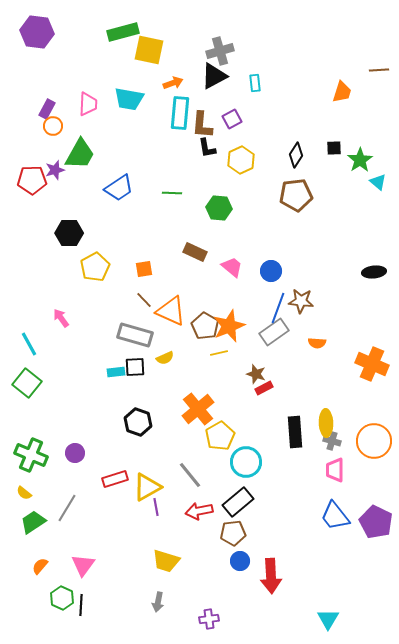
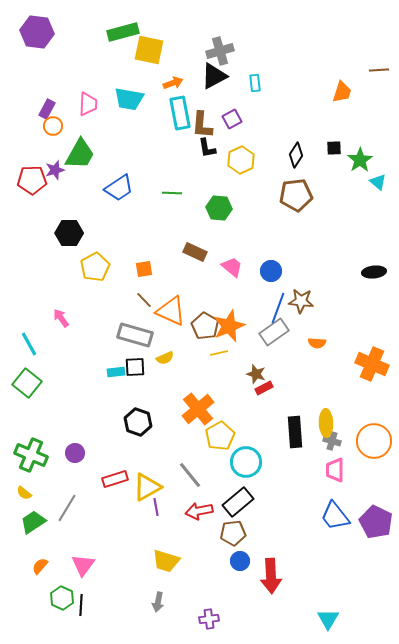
cyan rectangle at (180, 113): rotated 16 degrees counterclockwise
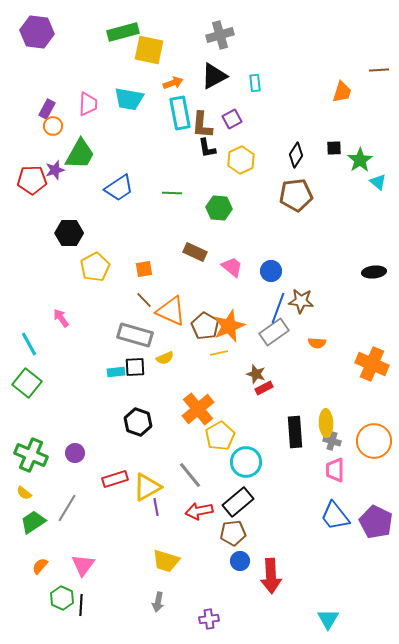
gray cross at (220, 51): moved 16 px up
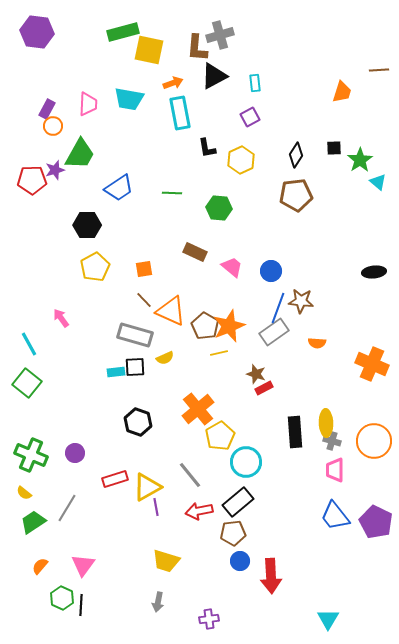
purple square at (232, 119): moved 18 px right, 2 px up
brown L-shape at (202, 125): moved 5 px left, 77 px up
black hexagon at (69, 233): moved 18 px right, 8 px up
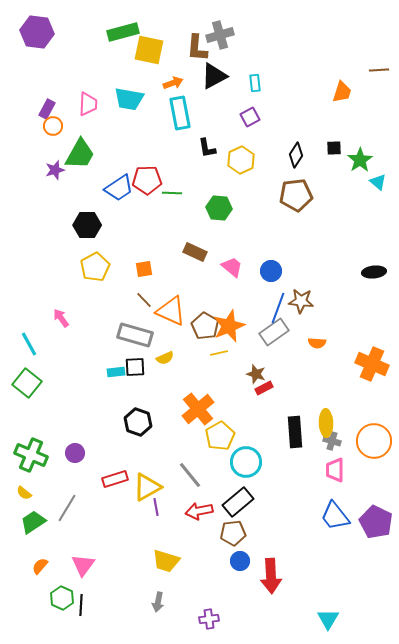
red pentagon at (32, 180): moved 115 px right
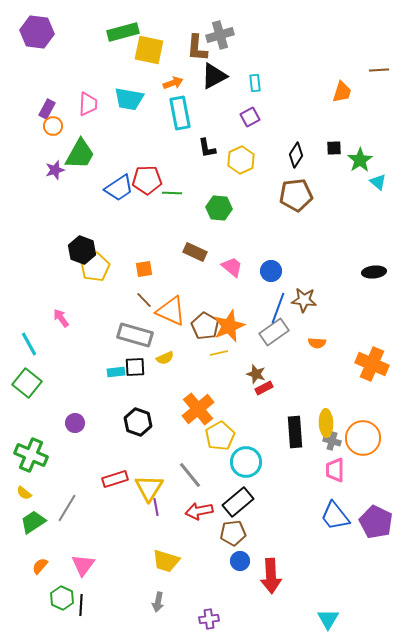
black hexagon at (87, 225): moved 5 px left, 25 px down; rotated 20 degrees clockwise
brown star at (301, 301): moved 3 px right, 1 px up
orange circle at (374, 441): moved 11 px left, 3 px up
purple circle at (75, 453): moved 30 px up
yellow triangle at (147, 487): moved 2 px right, 1 px down; rotated 28 degrees counterclockwise
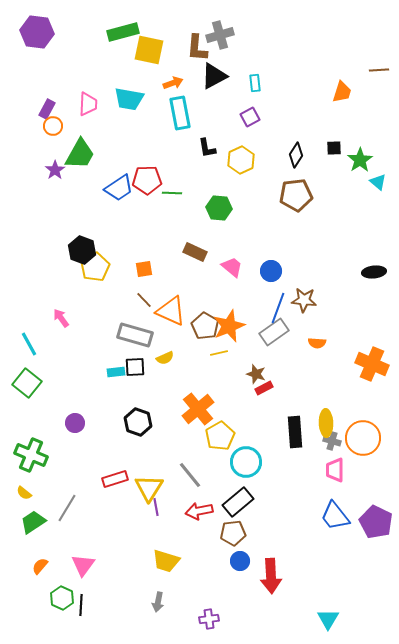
purple star at (55, 170): rotated 18 degrees counterclockwise
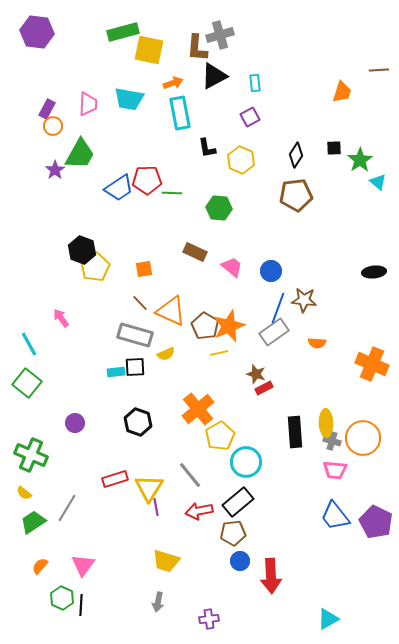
yellow hexagon at (241, 160): rotated 12 degrees counterclockwise
brown line at (144, 300): moved 4 px left, 3 px down
yellow semicircle at (165, 358): moved 1 px right, 4 px up
pink trapezoid at (335, 470): rotated 85 degrees counterclockwise
cyan triangle at (328, 619): rotated 30 degrees clockwise
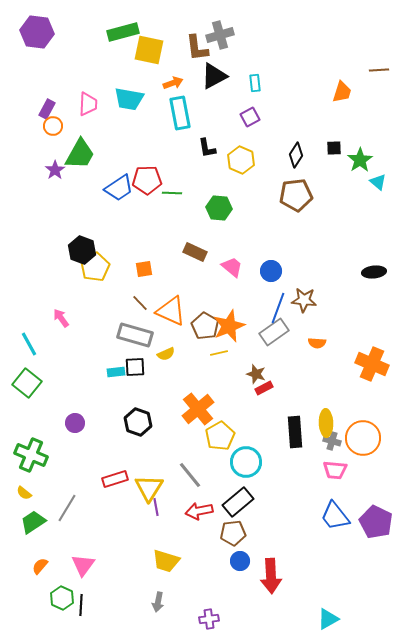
brown L-shape at (197, 48): rotated 12 degrees counterclockwise
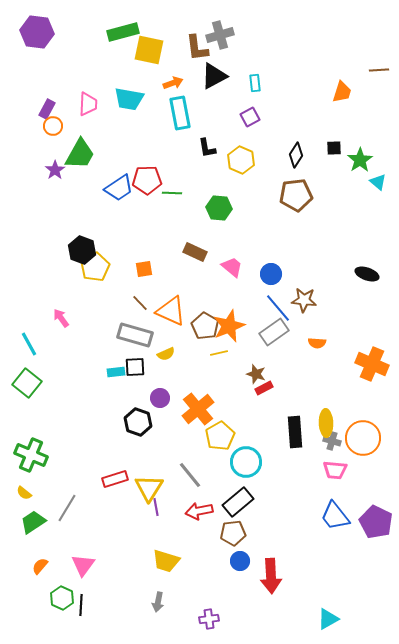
blue circle at (271, 271): moved 3 px down
black ellipse at (374, 272): moved 7 px left, 2 px down; rotated 25 degrees clockwise
blue line at (278, 308): rotated 60 degrees counterclockwise
purple circle at (75, 423): moved 85 px right, 25 px up
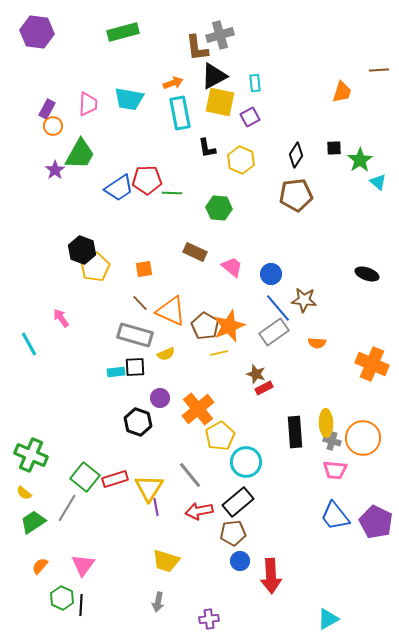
yellow square at (149, 50): moved 71 px right, 52 px down
green square at (27, 383): moved 58 px right, 94 px down
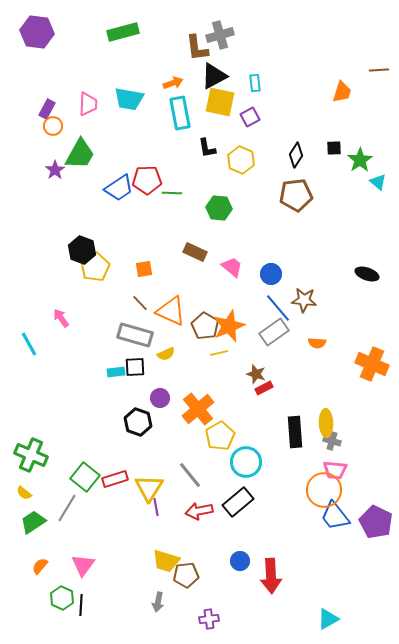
orange circle at (363, 438): moved 39 px left, 52 px down
brown pentagon at (233, 533): moved 47 px left, 42 px down
